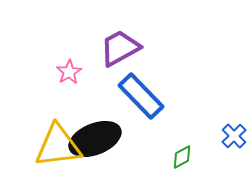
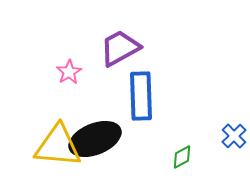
blue rectangle: rotated 42 degrees clockwise
yellow triangle: rotated 12 degrees clockwise
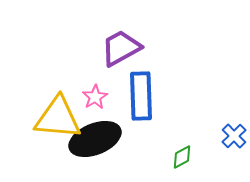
purple trapezoid: moved 1 px right
pink star: moved 26 px right, 25 px down
yellow triangle: moved 28 px up
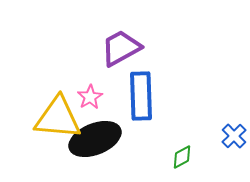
pink star: moved 5 px left
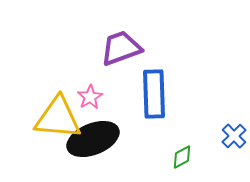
purple trapezoid: rotated 9 degrees clockwise
blue rectangle: moved 13 px right, 2 px up
black ellipse: moved 2 px left
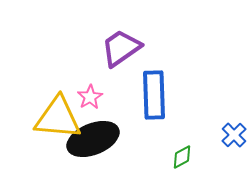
purple trapezoid: rotated 15 degrees counterclockwise
blue rectangle: moved 1 px down
blue cross: moved 1 px up
